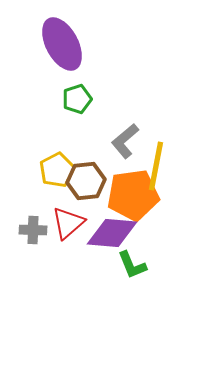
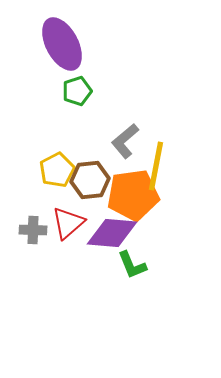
green pentagon: moved 8 px up
brown hexagon: moved 4 px right, 1 px up
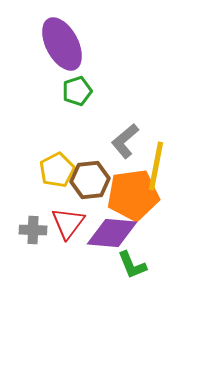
red triangle: rotated 12 degrees counterclockwise
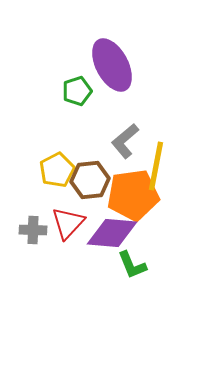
purple ellipse: moved 50 px right, 21 px down
red triangle: rotated 6 degrees clockwise
